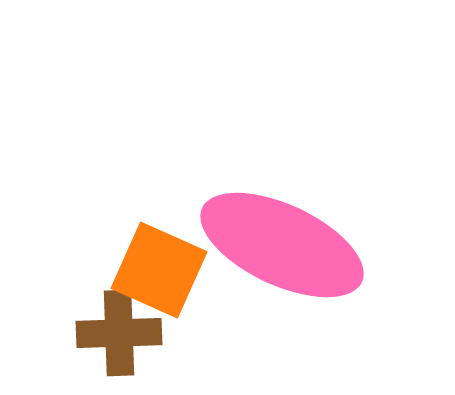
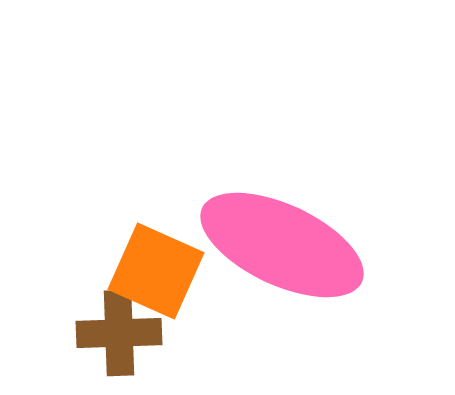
orange square: moved 3 px left, 1 px down
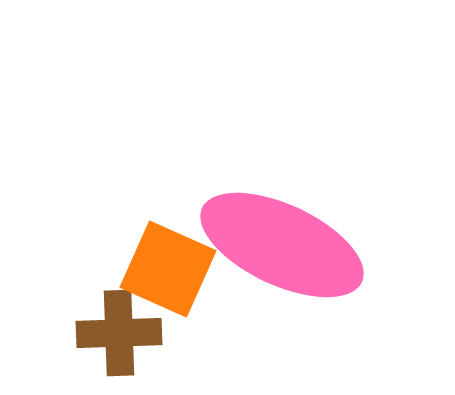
orange square: moved 12 px right, 2 px up
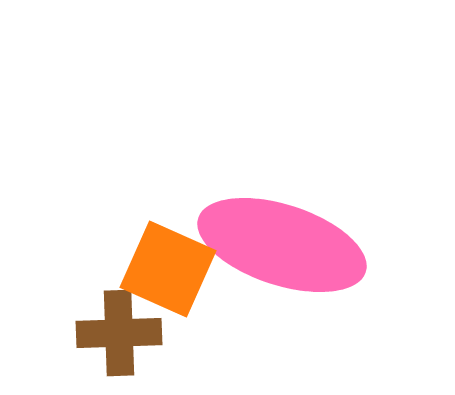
pink ellipse: rotated 7 degrees counterclockwise
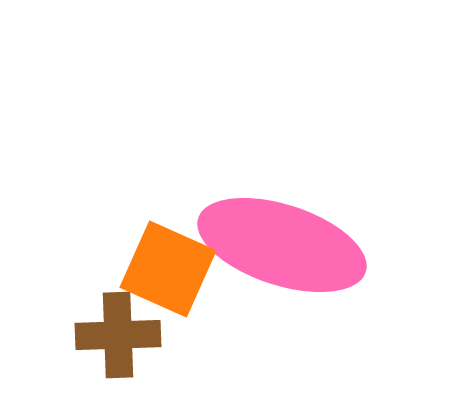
brown cross: moved 1 px left, 2 px down
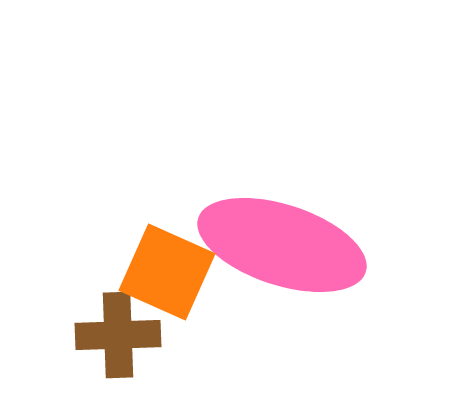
orange square: moved 1 px left, 3 px down
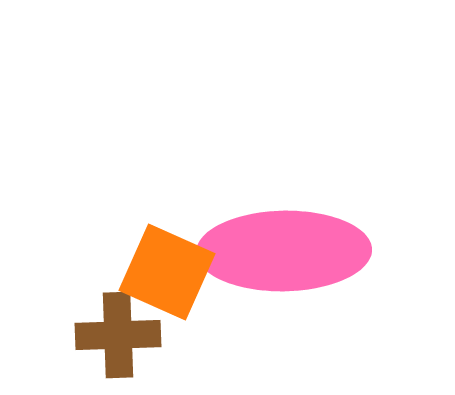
pink ellipse: moved 2 px right, 6 px down; rotated 19 degrees counterclockwise
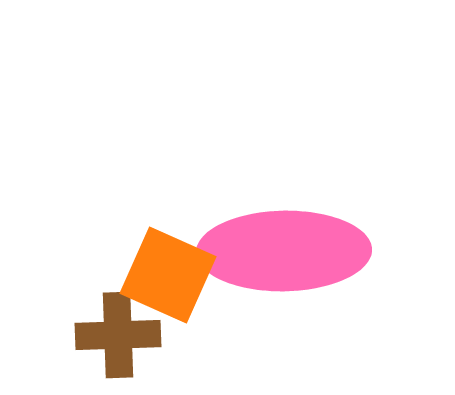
orange square: moved 1 px right, 3 px down
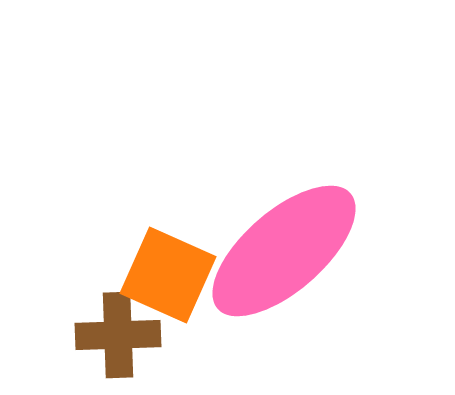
pink ellipse: rotated 40 degrees counterclockwise
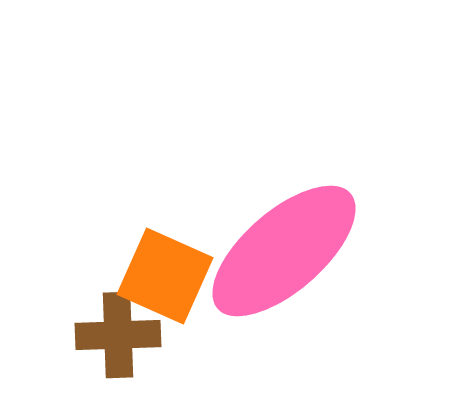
orange square: moved 3 px left, 1 px down
